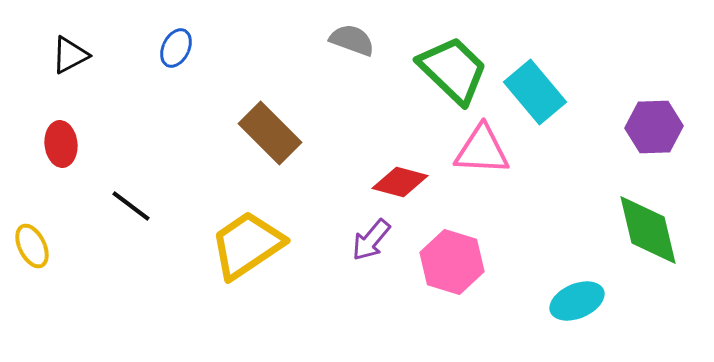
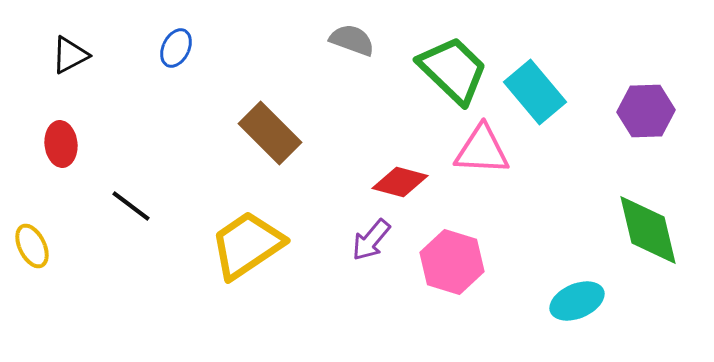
purple hexagon: moved 8 px left, 16 px up
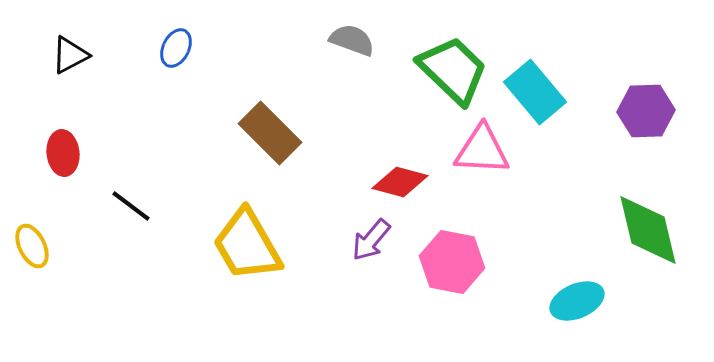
red ellipse: moved 2 px right, 9 px down
yellow trapezoid: rotated 86 degrees counterclockwise
pink hexagon: rotated 6 degrees counterclockwise
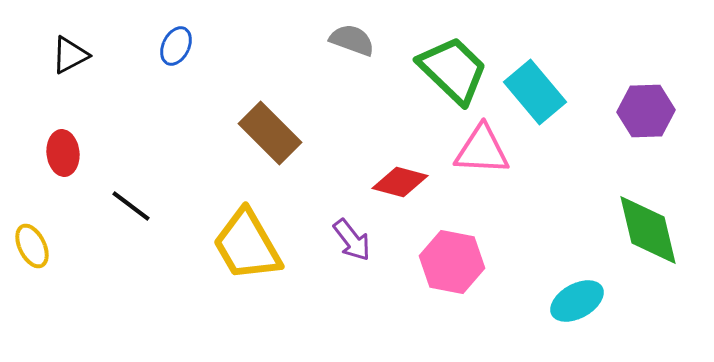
blue ellipse: moved 2 px up
purple arrow: moved 19 px left; rotated 78 degrees counterclockwise
cyan ellipse: rotated 6 degrees counterclockwise
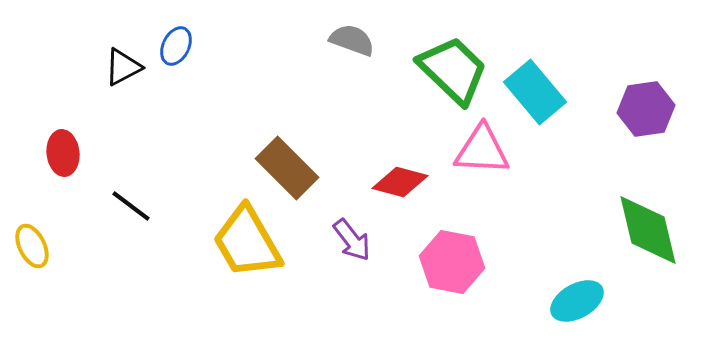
black triangle: moved 53 px right, 12 px down
purple hexagon: moved 2 px up; rotated 6 degrees counterclockwise
brown rectangle: moved 17 px right, 35 px down
yellow trapezoid: moved 3 px up
